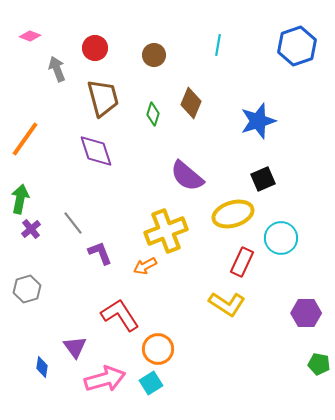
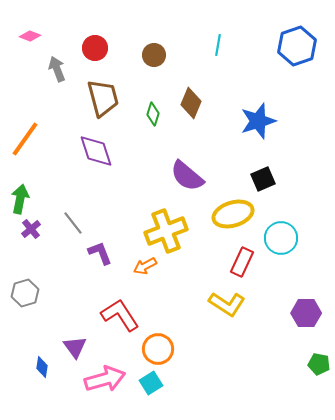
gray hexagon: moved 2 px left, 4 px down
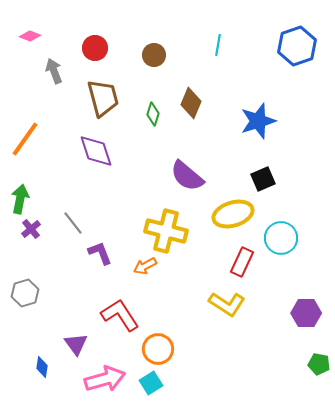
gray arrow: moved 3 px left, 2 px down
yellow cross: rotated 36 degrees clockwise
purple triangle: moved 1 px right, 3 px up
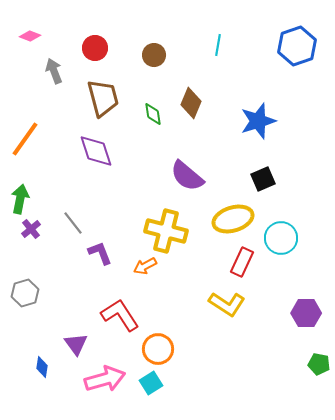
green diamond: rotated 25 degrees counterclockwise
yellow ellipse: moved 5 px down
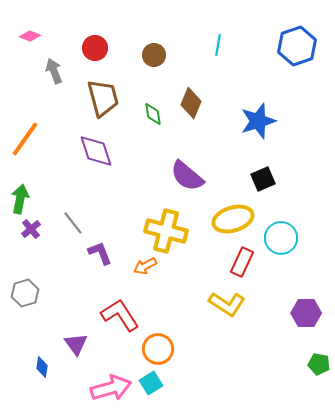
pink arrow: moved 6 px right, 9 px down
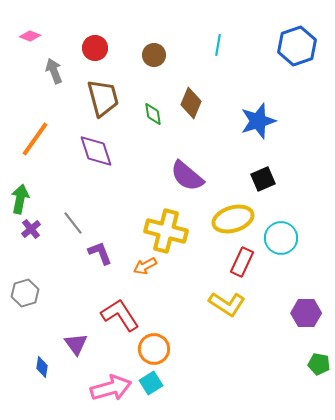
orange line: moved 10 px right
orange circle: moved 4 px left
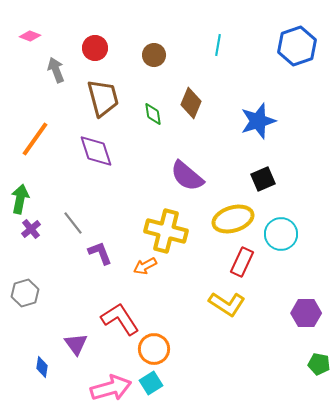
gray arrow: moved 2 px right, 1 px up
cyan circle: moved 4 px up
red L-shape: moved 4 px down
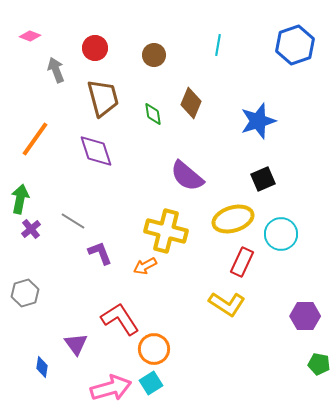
blue hexagon: moved 2 px left, 1 px up
gray line: moved 2 px up; rotated 20 degrees counterclockwise
purple hexagon: moved 1 px left, 3 px down
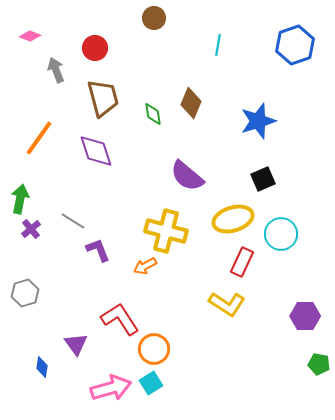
brown circle: moved 37 px up
orange line: moved 4 px right, 1 px up
purple L-shape: moved 2 px left, 3 px up
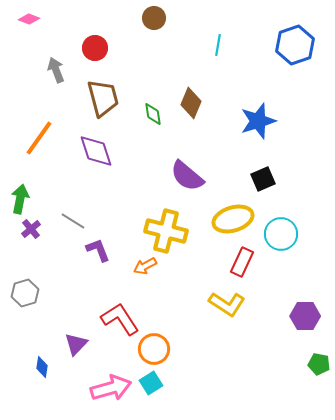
pink diamond: moved 1 px left, 17 px up
purple triangle: rotated 20 degrees clockwise
